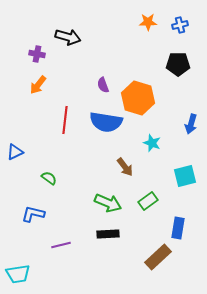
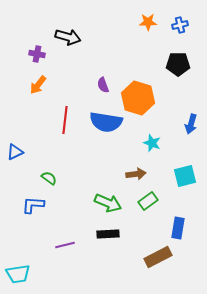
brown arrow: moved 11 px right, 7 px down; rotated 60 degrees counterclockwise
blue L-shape: moved 9 px up; rotated 10 degrees counterclockwise
purple line: moved 4 px right
brown rectangle: rotated 16 degrees clockwise
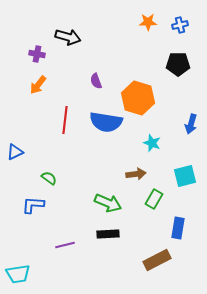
purple semicircle: moved 7 px left, 4 px up
green rectangle: moved 6 px right, 2 px up; rotated 24 degrees counterclockwise
brown rectangle: moved 1 px left, 3 px down
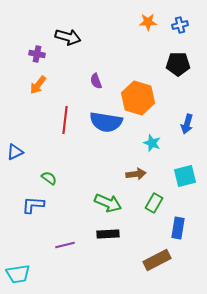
blue arrow: moved 4 px left
green rectangle: moved 4 px down
